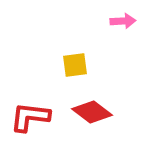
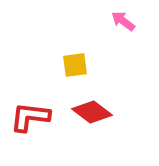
pink arrow: rotated 140 degrees counterclockwise
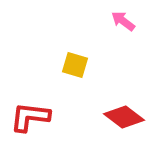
yellow square: rotated 24 degrees clockwise
red diamond: moved 32 px right, 5 px down
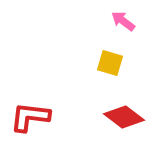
yellow square: moved 35 px right, 2 px up
